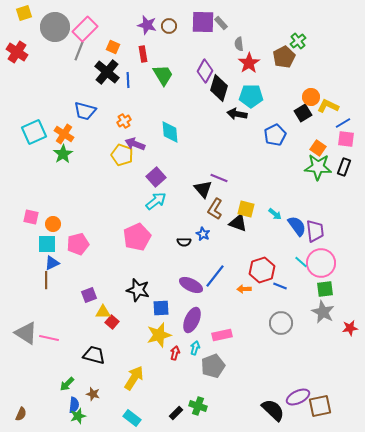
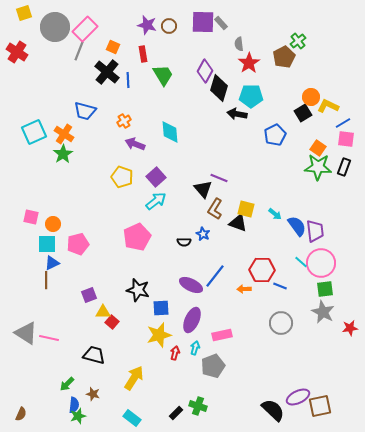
yellow pentagon at (122, 155): moved 22 px down
red hexagon at (262, 270): rotated 20 degrees clockwise
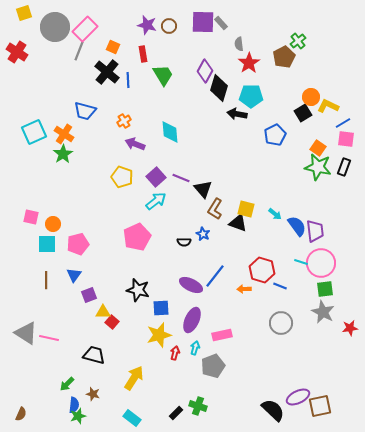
green star at (318, 167): rotated 8 degrees clockwise
purple line at (219, 178): moved 38 px left
cyan line at (301, 262): rotated 24 degrees counterclockwise
blue triangle at (52, 263): moved 22 px right, 12 px down; rotated 28 degrees counterclockwise
red hexagon at (262, 270): rotated 15 degrees clockwise
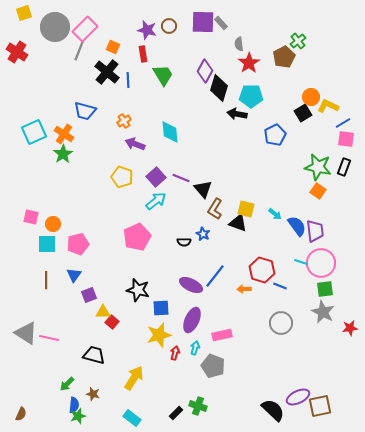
purple star at (147, 25): moved 5 px down
orange square at (318, 148): moved 43 px down
gray pentagon at (213, 366): rotated 30 degrees counterclockwise
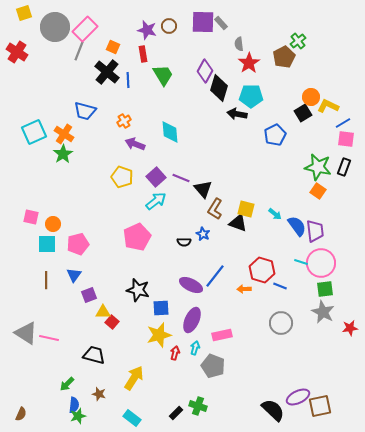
brown star at (93, 394): moved 6 px right
